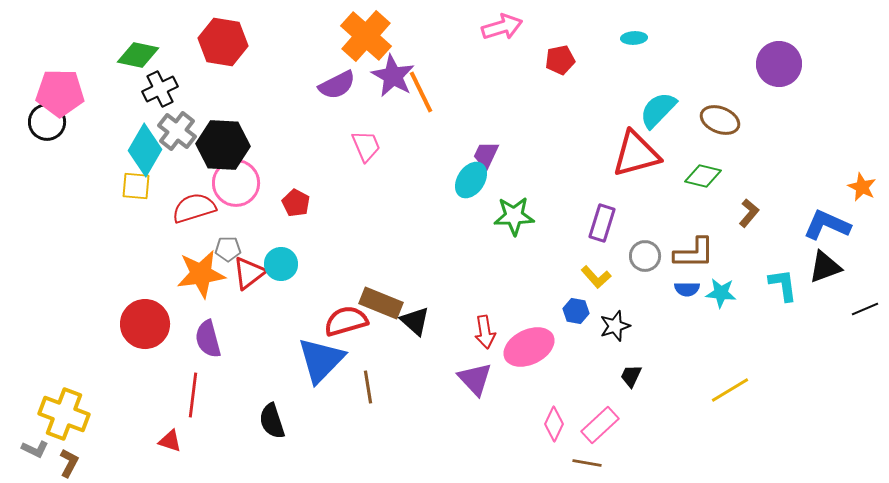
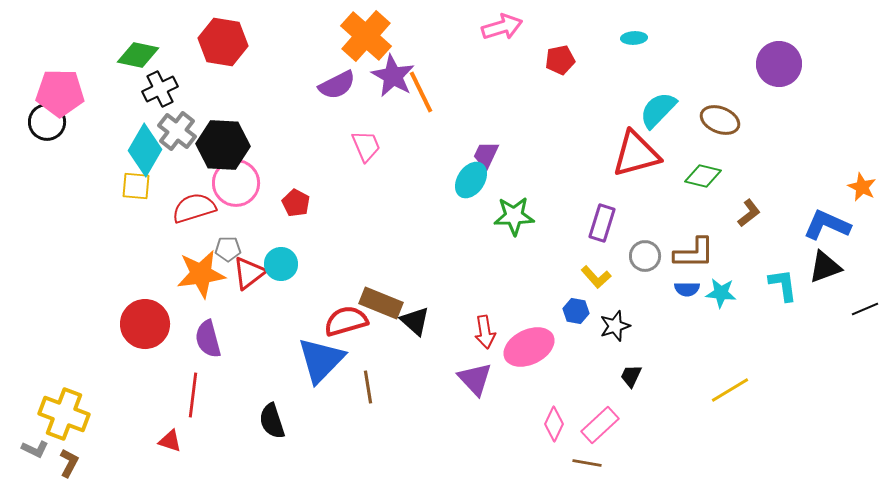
brown L-shape at (749, 213): rotated 12 degrees clockwise
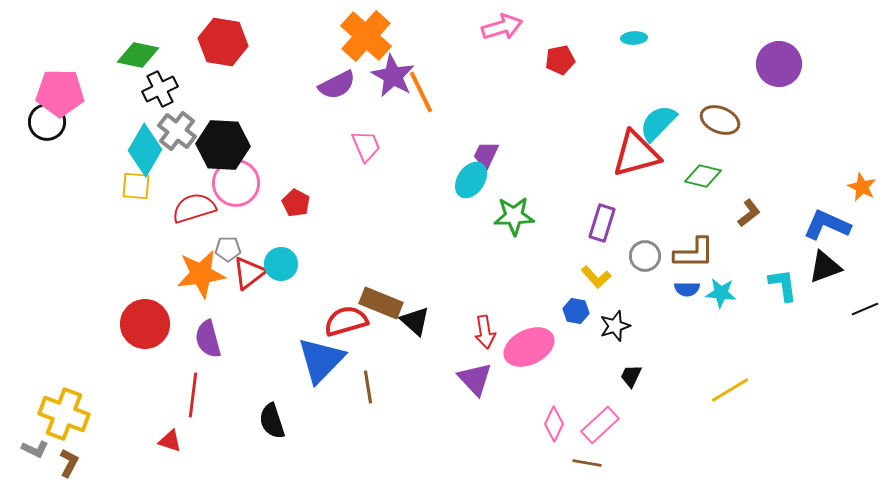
cyan semicircle at (658, 110): moved 13 px down
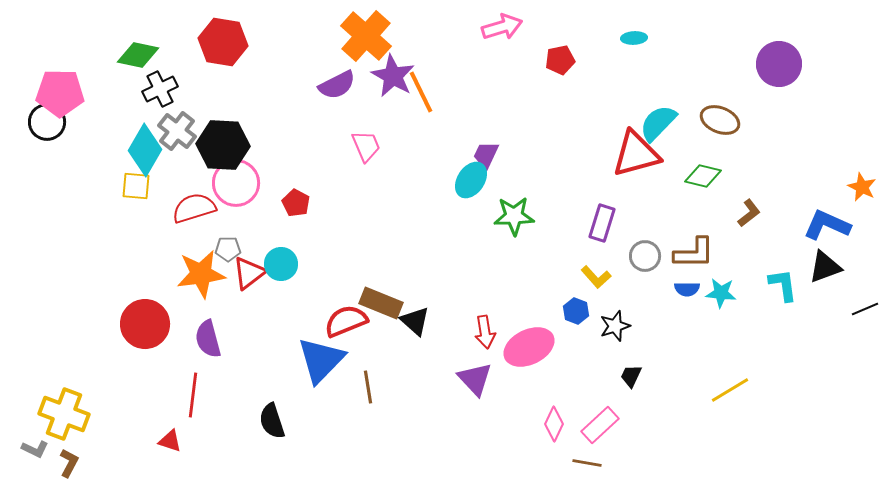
blue hexagon at (576, 311): rotated 10 degrees clockwise
red semicircle at (346, 321): rotated 6 degrees counterclockwise
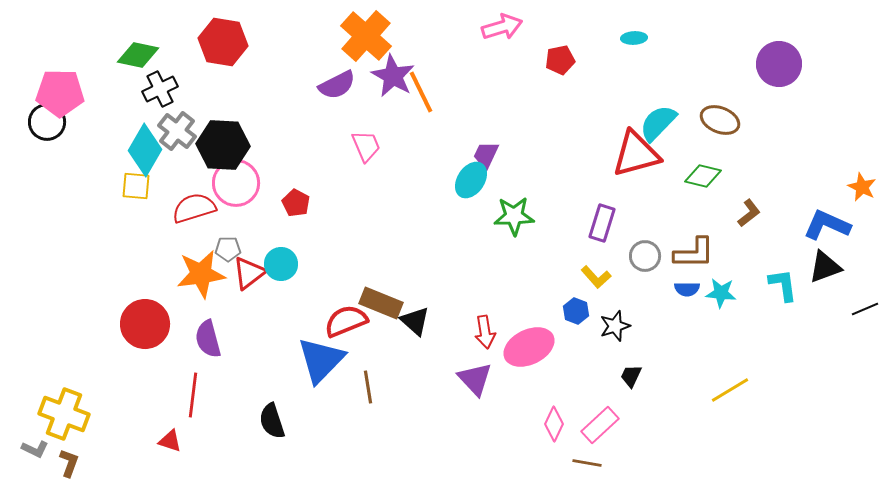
brown L-shape at (69, 463): rotated 8 degrees counterclockwise
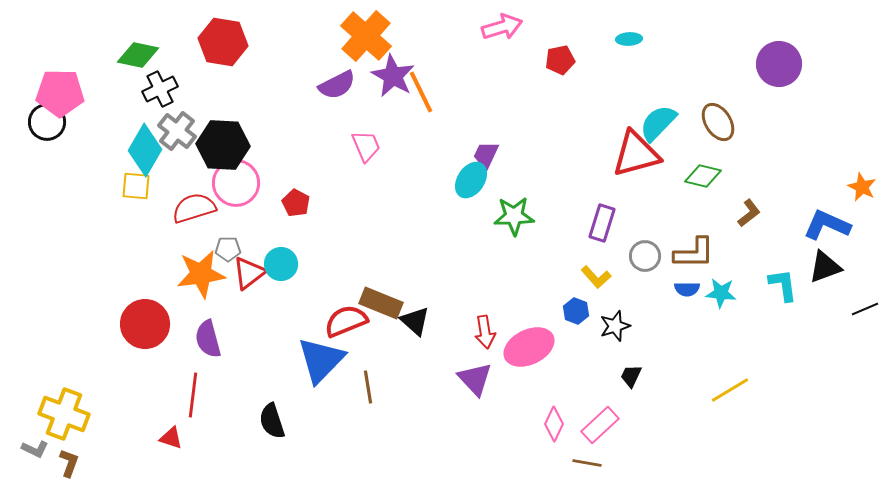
cyan ellipse at (634, 38): moved 5 px left, 1 px down
brown ellipse at (720, 120): moved 2 px left, 2 px down; rotated 36 degrees clockwise
red triangle at (170, 441): moved 1 px right, 3 px up
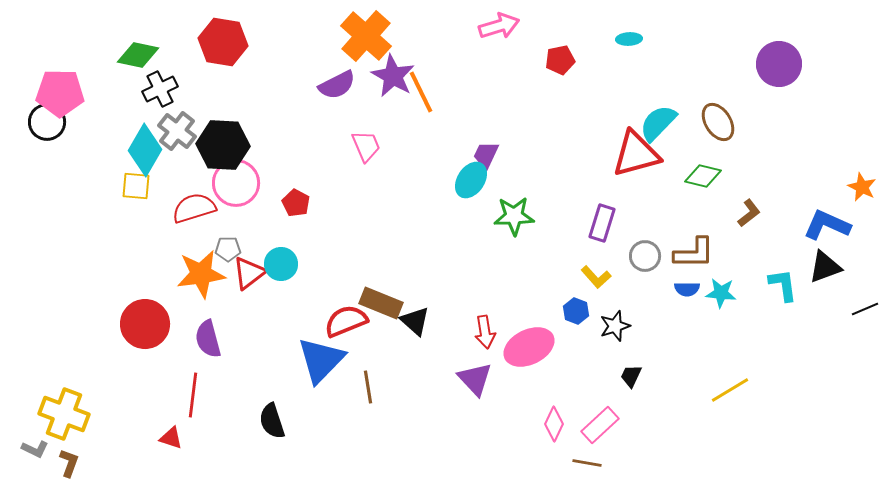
pink arrow at (502, 27): moved 3 px left, 1 px up
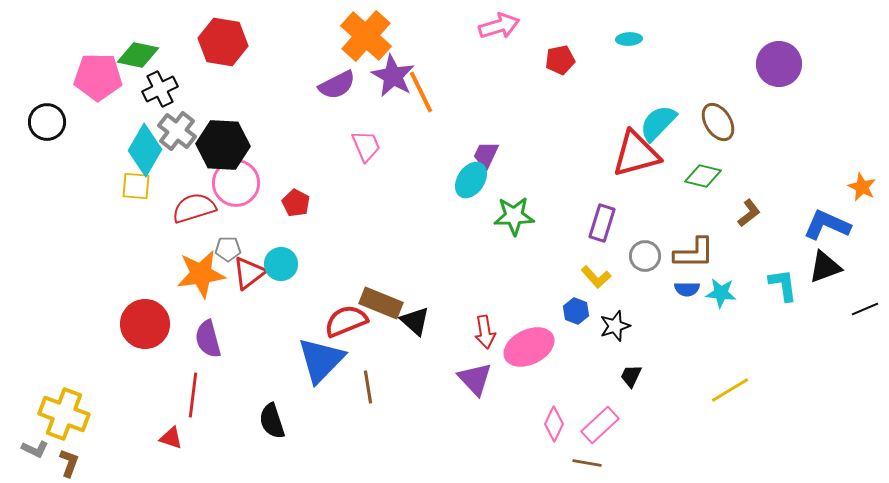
pink pentagon at (60, 93): moved 38 px right, 16 px up
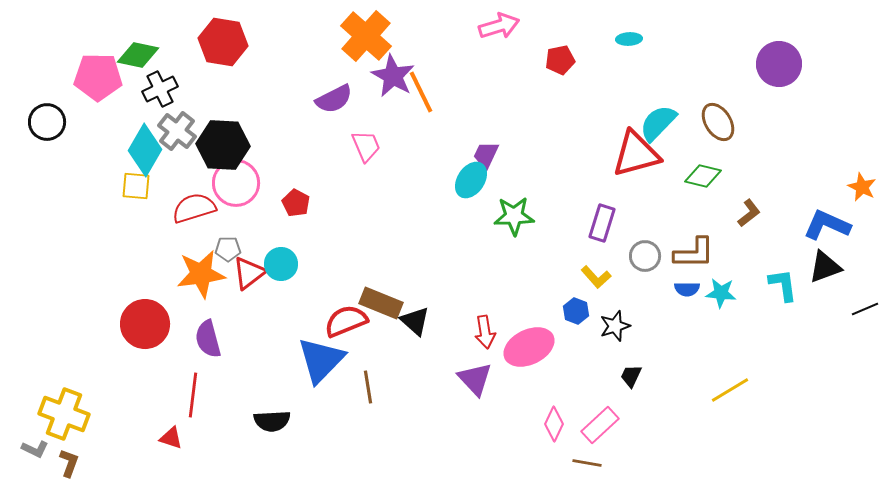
purple semicircle at (337, 85): moved 3 px left, 14 px down
black semicircle at (272, 421): rotated 75 degrees counterclockwise
